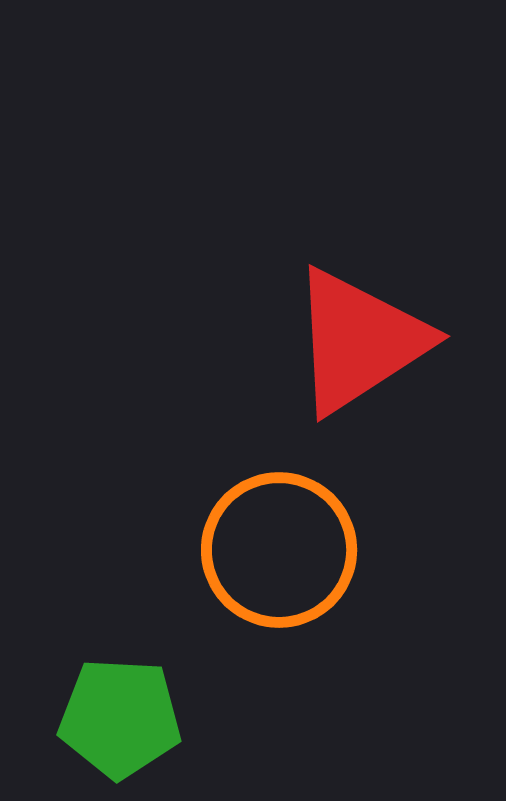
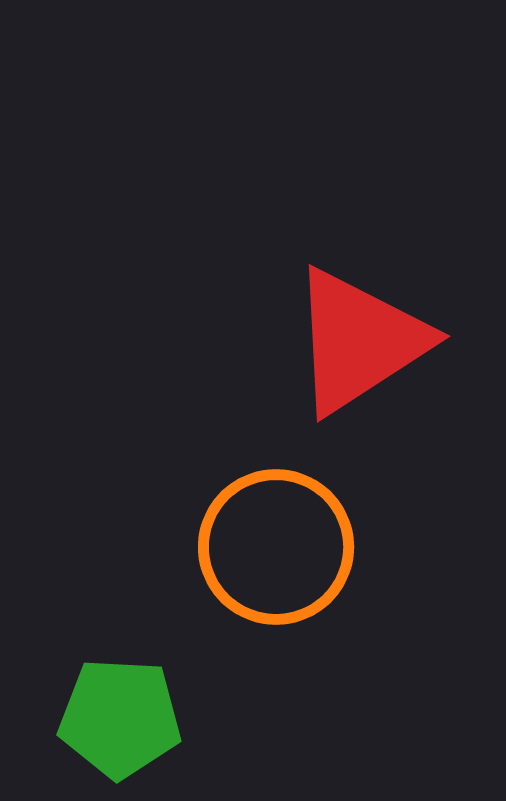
orange circle: moved 3 px left, 3 px up
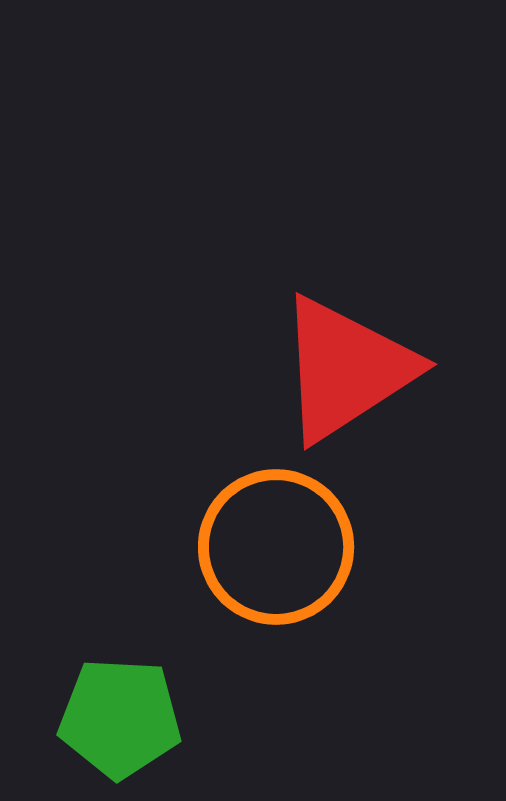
red triangle: moved 13 px left, 28 px down
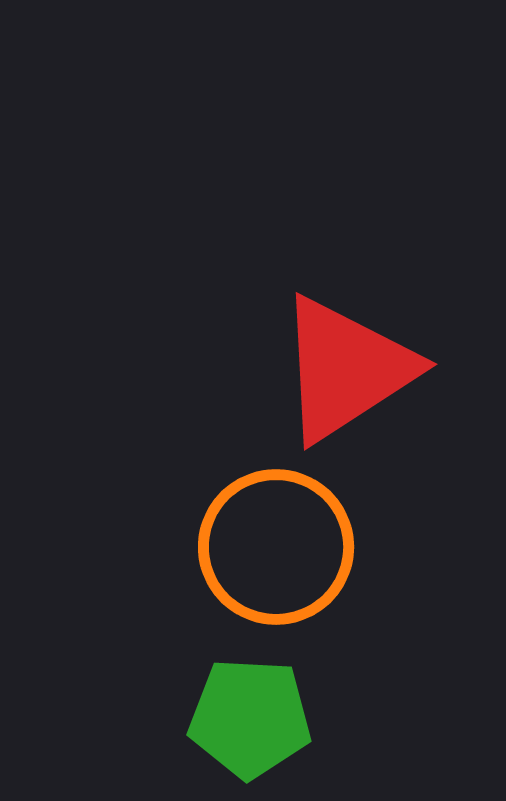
green pentagon: moved 130 px right
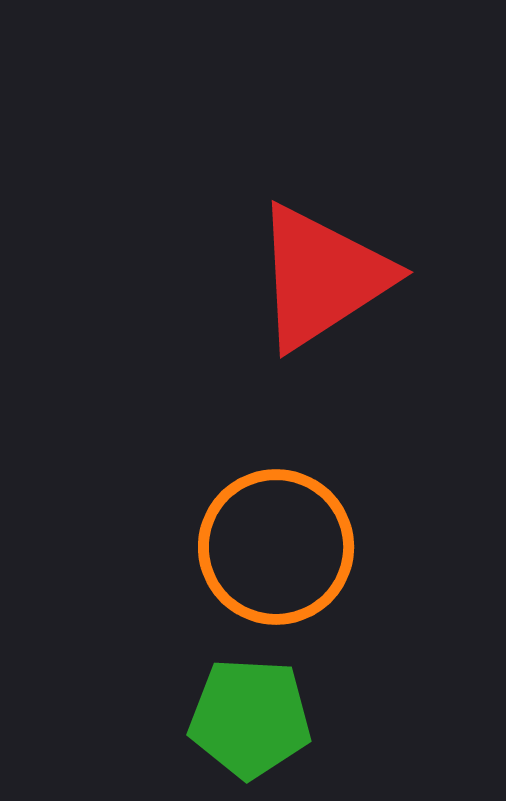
red triangle: moved 24 px left, 92 px up
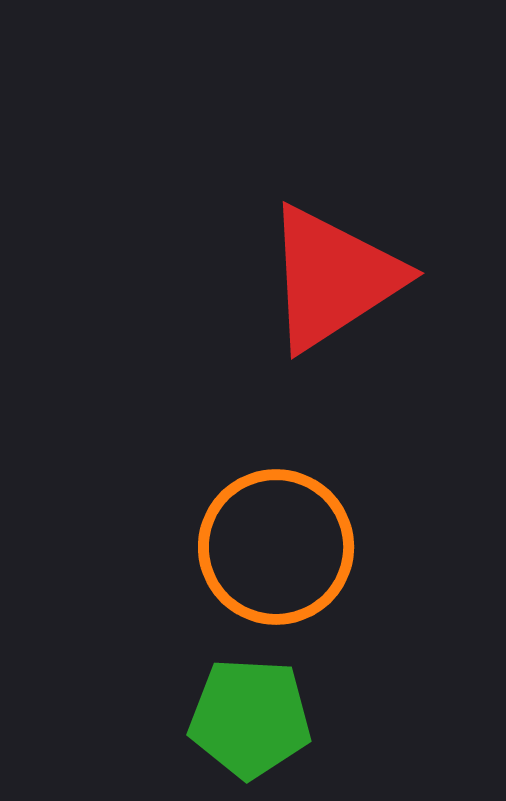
red triangle: moved 11 px right, 1 px down
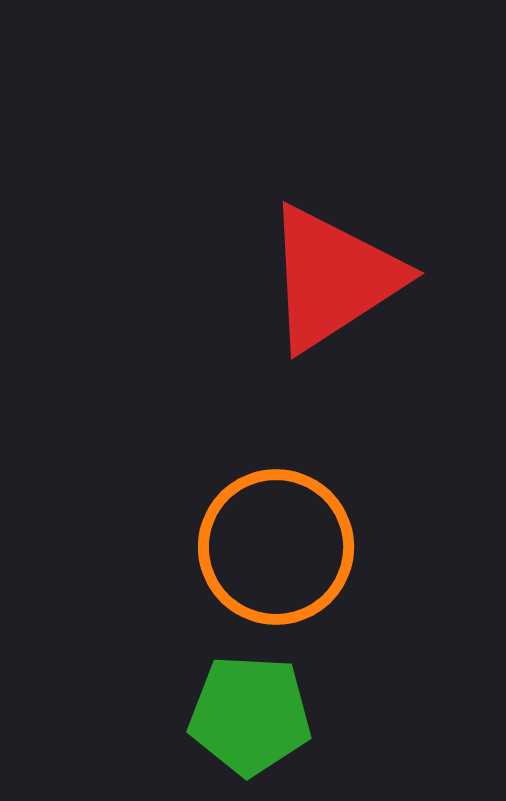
green pentagon: moved 3 px up
